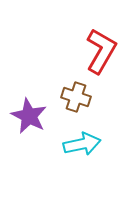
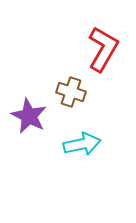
red L-shape: moved 2 px right, 2 px up
brown cross: moved 5 px left, 5 px up
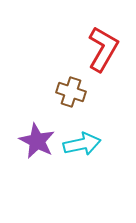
purple star: moved 8 px right, 25 px down
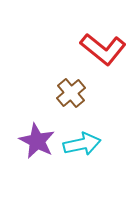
red L-shape: rotated 99 degrees clockwise
brown cross: moved 1 px down; rotated 32 degrees clockwise
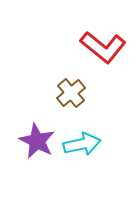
red L-shape: moved 2 px up
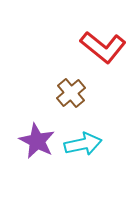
cyan arrow: moved 1 px right
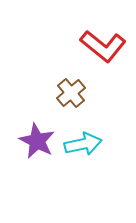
red L-shape: moved 1 px up
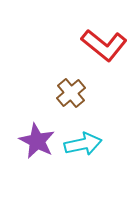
red L-shape: moved 1 px right, 1 px up
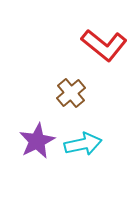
purple star: rotated 18 degrees clockwise
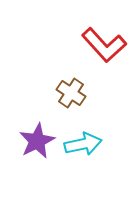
red L-shape: rotated 9 degrees clockwise
brown cross: rotated 16 degrees counterclockwise
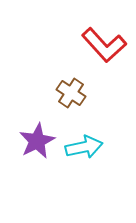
cyan arrow: moved 1 px right, 3 px down
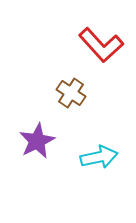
red L-shape: moved 3 px left
cyan arrow: moved 15 px right, 10 px down
